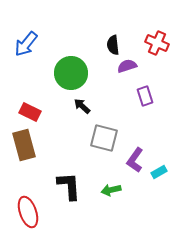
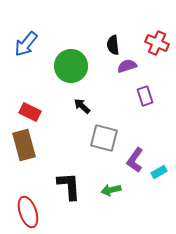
green circle: moved 7 px up
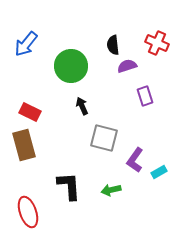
black arrow: rotated 24 degrees clockwise
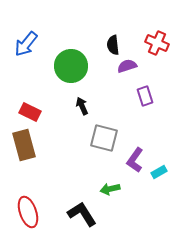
black L-shape: moved 13 px right, 28 px down; rotated 28 degrees counterclockwise
green arrow: moved 1 px left, 1 px up
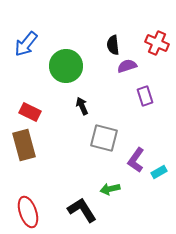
green circle: moved 5 px left
purple L-shape: moved 1 px right
black L-shape: moved 4 px up
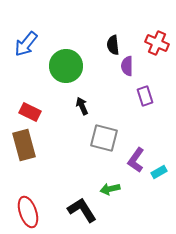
purple semicircle: rotated 72 degrees counterclockwise
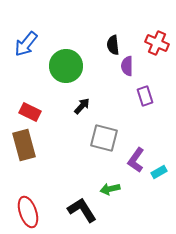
black arrow: rotated 66 degrees clockwise
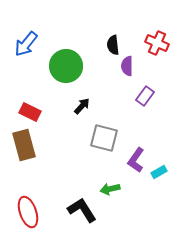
purple rectangle: rotated 54 degrees clockwise
